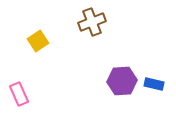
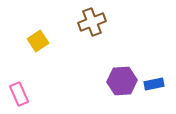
blue rectangle: rotated 24 degrees counterclockwise
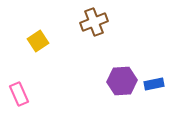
brown cross: moved 2 px right
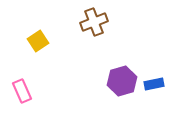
purple hexagon: rotated 12 degrees counterclockwise
pink rectangle: moved 3 px right, 3 px up
